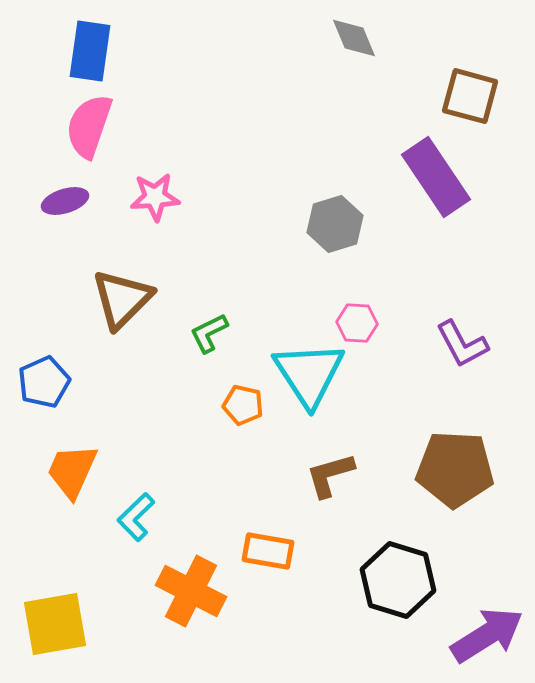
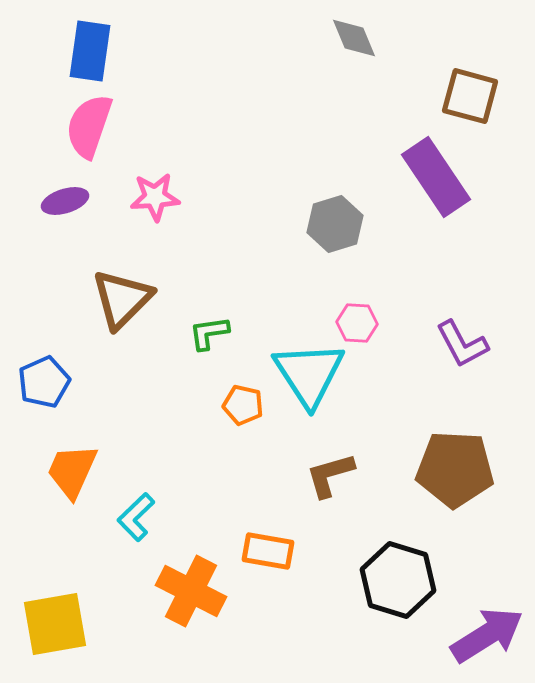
green L-shape: rotated 18 degrees clockwise
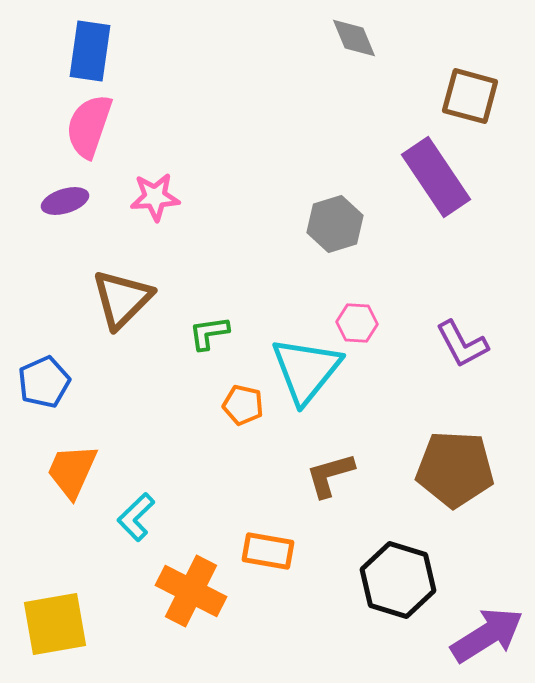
cyan triangle: moved 3 px left, 4 px up; rotated 12 degrees clockwise
